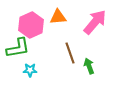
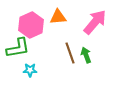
green arrow: moved 3 px left, 11 px up
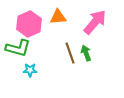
pink hexagon: moved 2 px left, 1 px up
green L-shape: rotated 25 degrees clockwise
green arrow: moved 2 px up
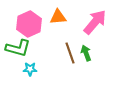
cyan star: moved 1 px up
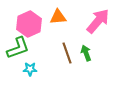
pink arrow: moved 3 px right, 1 px up
green L-shape: rotated 35 degrees counterclockwise
brown line: moved 3 px left
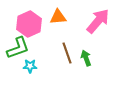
green arrow: moved 5 px down
cyan star: moved 3 px up
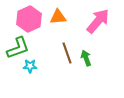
pink hexagon: moved 5 px up
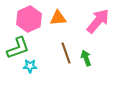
orange triangle: moved 1 px down
brown line: moved 1 px left
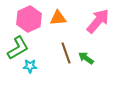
green L-shape: rotated 10 degrees counterclockwise
green arrow: rotated 35 degrees counterclockwise
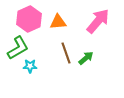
orange triangle: moved 4 px down
green arrow: rotated 105 degrees clockwise
